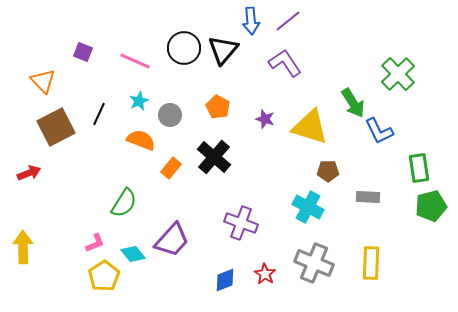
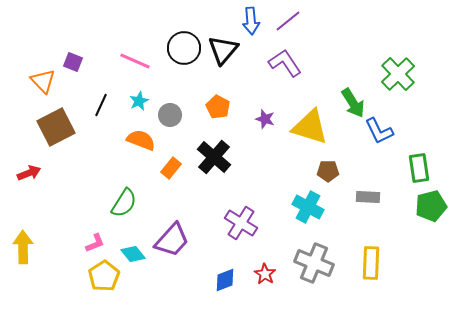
purple square: moved 10 px left, 10 px down
black line: moved 2 px right, 9 px up
purple cross: rotated 12 degrees clockwise
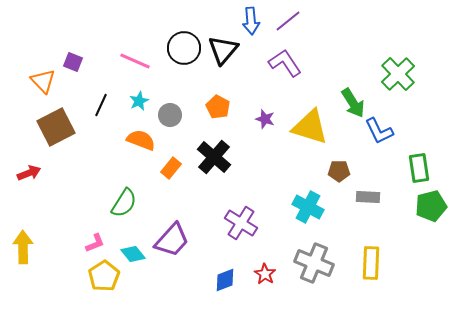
brown pentagon: moved 11 px right
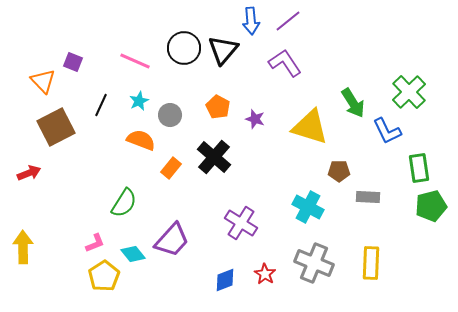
green cross: moved 11 px right, 18 px down
purple star: moved 10 px left
blue L-shape: moved 8 px right
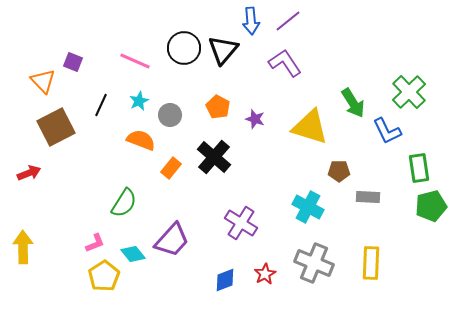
red star: rotated 10 degrees clockwise
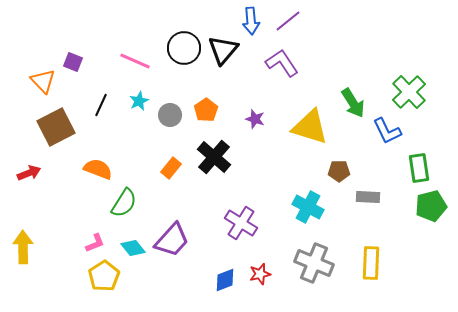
purple L-shape: moved 3 px left
orange pentagon: moved 12 px left, 3 px down; rotated 10 degrees clockwise
orange semicircle: moved 43 px left, 29 px down
cyan diamond: moved 6 px up
red star: moved 5 px left; rotated 15 degrees clockwise
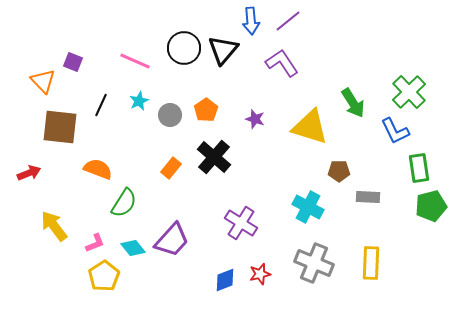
brown square: moved 4 px right; rotated 33 degrees clockwise
blue L-shape: moved 8 px right
yellow arrow: moved 31 px right, 21 px up; rotated 36 degrees counterclockwise
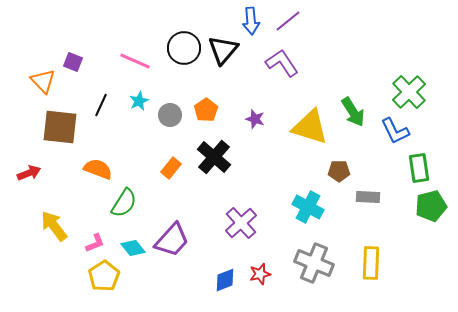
green arrow: moved 9 px down
purple cross: rotated 16 degrees clockwise
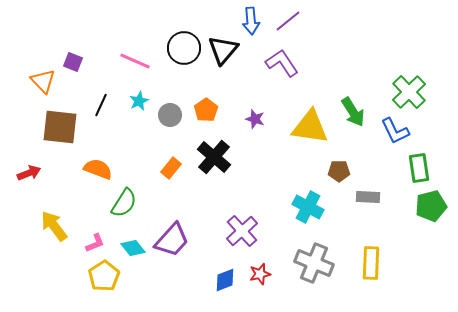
yellow triangle: rotated 9 degrees counterclockwise
purple cross: moved 1 px right, 8 px down
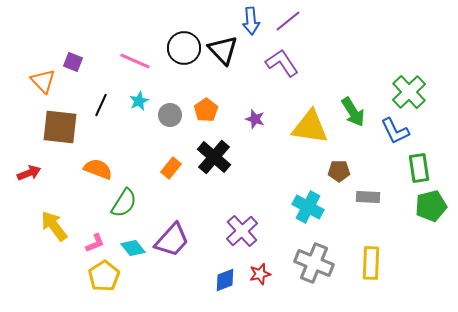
black triangle: rotated 24 degrees counterclockwise
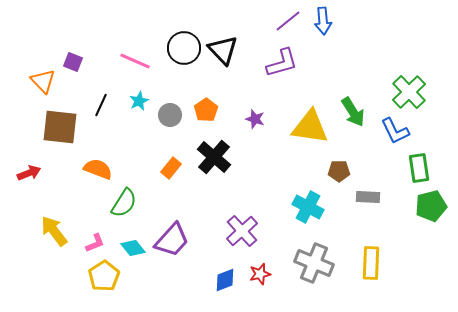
blue arrow: moved 72 px right
purple L-shape: rotated 108 degrees clockwise
yellow arrow: moved 5 px down
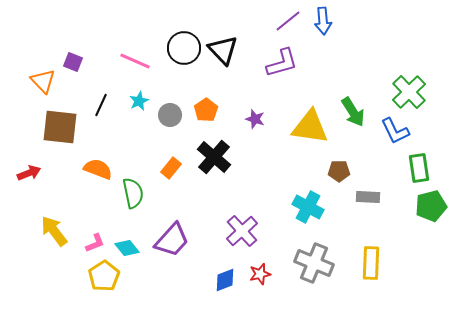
green semicircle: moved 9 px right, 10 px up; rotated 44 degrees counterclockwise
cyan diamond: moved 6 px left
